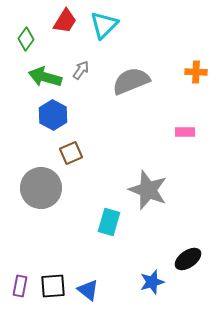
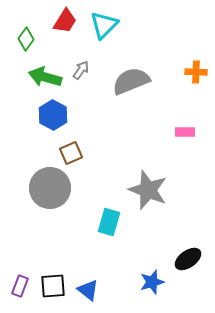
gray circle: moved 9 px right
purple rectangle: rotated 10 degrees clockwise
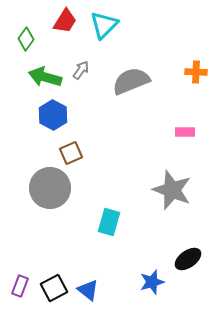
gray star: moved 24 px right
black square: moved 1 px right, 2 px down; rotated 24 degrees counterclockwise
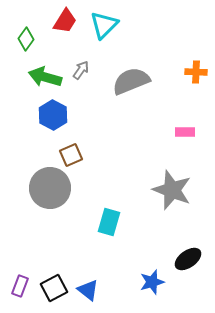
brown square: moved 2 px down
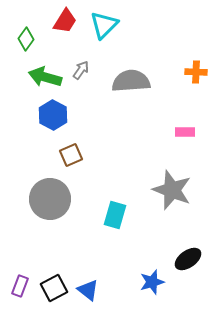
gray semicircle: rotated 18 degrees clockwise
gray circle: moved 11 px down
cyan rectangle: moved 6 px right, 7 px up
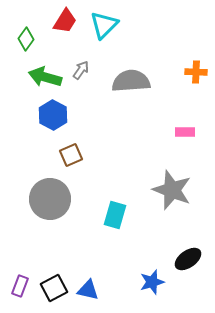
blue triangle: rotated 25 degrees counterclockwise
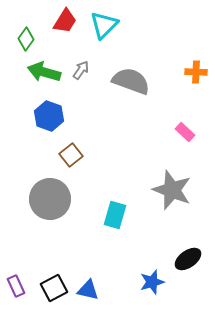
green arrow: moved 1 px left, 5 px up
gray semicircle: rotated 24 degrees clockwise
blue hexagon: moved 4 px left, 1 px down; rotated 8 degrees counterclockwise
pink rectangle: rotated 42 degrees clockwise
brown square: rotated 15 degrees counterclockwise
purple rectangle: moved 4 px left; rotated 45 degrees counterclockwise
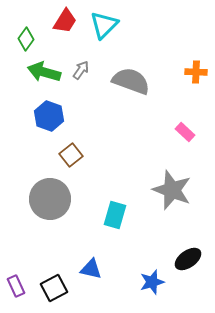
blue triangle: moved 3 px right, 21 px up
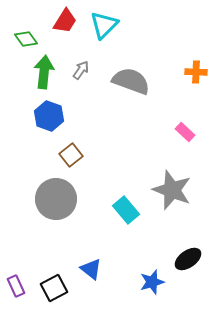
green diamond: rotated 70 degrees counterclockwise
green arrow: rotated 80 degrees clockwise
gray circle: moved 6 px right
cyan rectangle: moved 11 px right, 5 px up; rotated 56 degrees counterclockwise
blue triangle: rotated 25 degrees clockwise
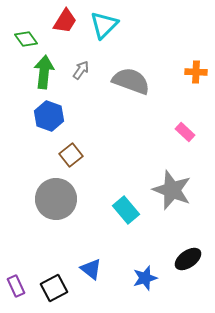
blue star: moved 7 px left, 4 px up
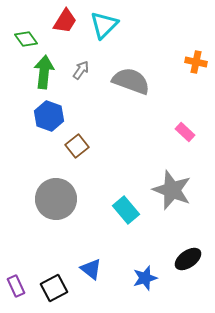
orange cross: moved 10 px up; rotated 10 degrees clockwise
brown square: moved 6 px right, 9 px up
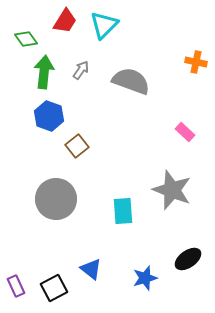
cyan rectangle: moved 3 px left, 1 px down; rotated 36 degrees clockwise
